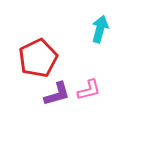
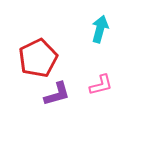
pink L-shape: moved 12 px right, 5 px up
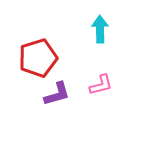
cyan arrow: rotated 16 degrees counterclockwise
red pentagon: rotated 9 degrees clockwise
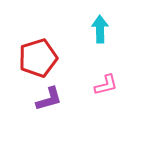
pink L-shape: moved 5 px right
purple L-shape: moved 8 px left, 5 px down
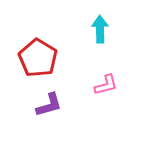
red pentagon: rotated 24 degrees counterclockwise
purple L-shape: moved 6 px down
